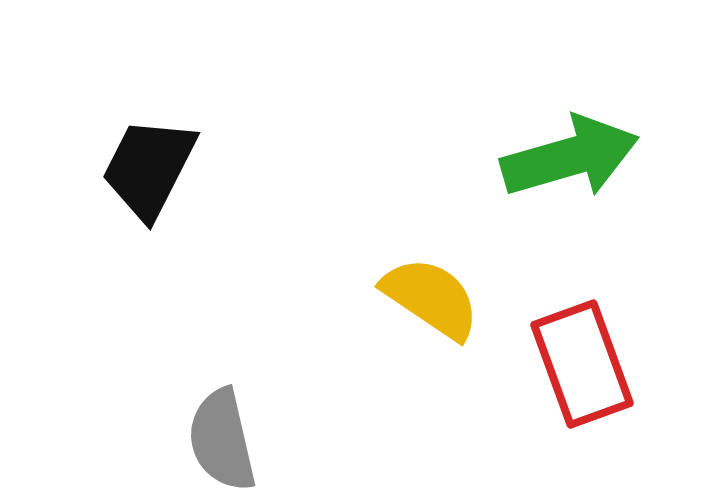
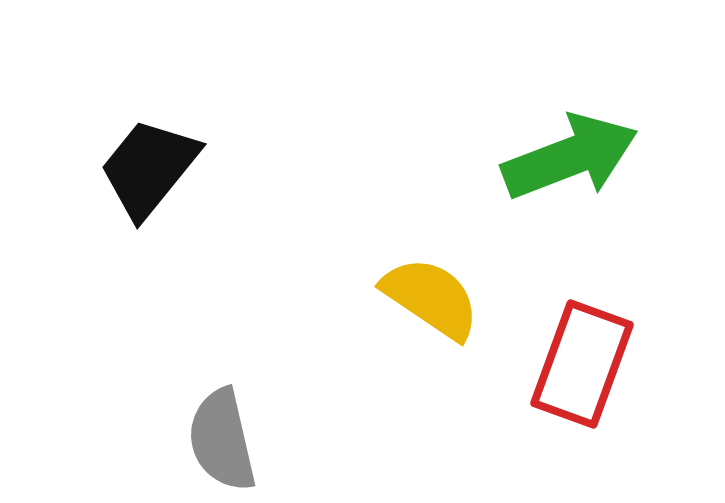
green arrow: rotated 5 degrees counterclockwise
black trapezoid: rotated 12 degrees clockwise
red rectangle: rotated 40 degrees clockwise
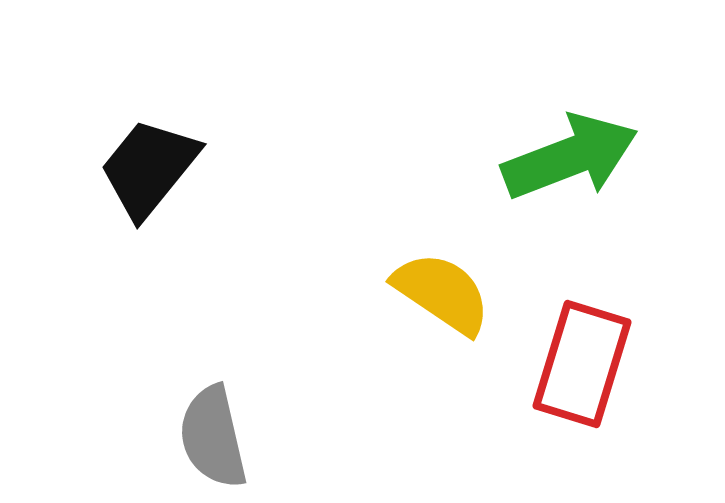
yellow semicircle: moved 11 px right, 5 px up
red rectangle: rotated 3 degrees counterclockwise
gray semicircle: moved 9 px left, 3 px up
